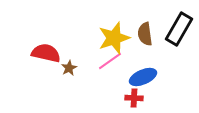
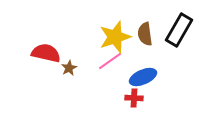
black rectangle: moved 1 px down
yellow star: moved 1 px right, 1 px up
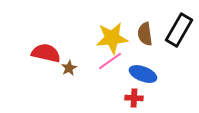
yellow star: moved 3 px left, 1 px down; rotated 12 degrees clockwise
blue ellipse: moved 3 px up; rotated 44 degrees clockwise
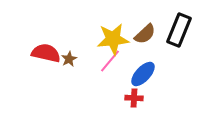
black rectangle: rotated 8 degrees counterclockwise
brown semicircle: rotated 125 degrees counterclockwise
yellow star: moved 1 px right, 1 px down
pink line: rotated 15 degrees counterclockwise
brown star: moved 9 px up
blue ellipse: rotated 68 degrees counterclockwise
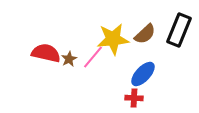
pink line: moved 17 px left, 4 px up
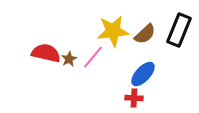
yellow star: moved 8 px up
